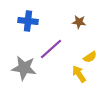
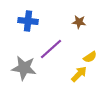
yellow arrow: rotated 78 degrees clockwise
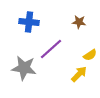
blue cross: moved 1 px right, 1 px down
yellow semicircle: moved 2 px up
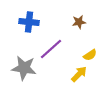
brown star: rotated 16 degrees counterclockwise
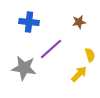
yellow semicircle: rotated 72 degrees counterclockwise
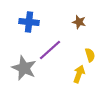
brown star: rotated 24 degrees clockwise
purple line: moved 1 px left, 1 px down
gray star: rotated 15 degrees clockwise
yellow arrow: rotated 24 degrees counterclockwise
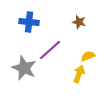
yellow semicircle: moved 2 px left, 1 px down; rotated 96 degrees counterclockwise
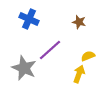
blue cross: moved 3 px up; rotated 18 degrees clockwise
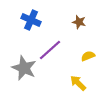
blue cross: moved 2 px right, 1 px down
yellow arrow: moved 1 px left, 9 px down; rotated 66 degrees counterclockwise
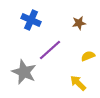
brown star: moved 1 px down; rotated 24 degrees counterclockwise
gray star: moved 4 px down
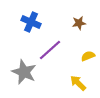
blue cross: moved 2 px down
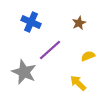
brown star: rotated 16 degrees counterclockwise
